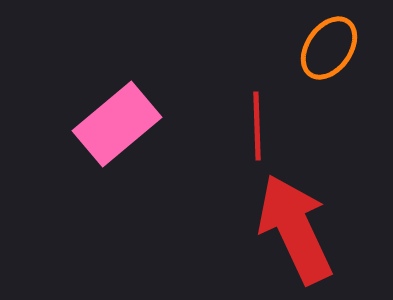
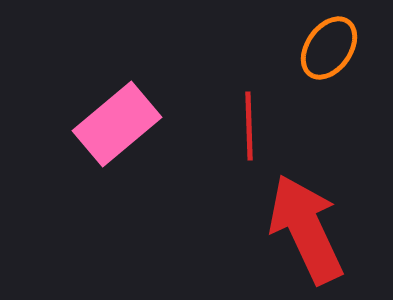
red line: moved 8 px left
red arrow: moved 11 px right
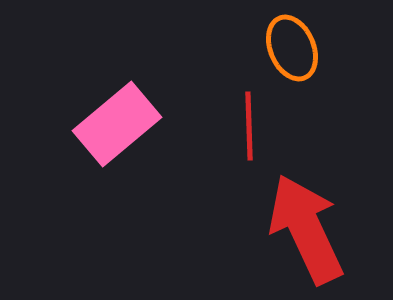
orange ellipse: moved 37 px left; rotated 58 degrees counterclockwise
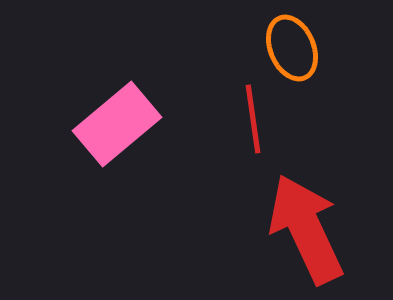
red line: moved 4 px right, 7 px up; rotated 6 degrees counterclockwise
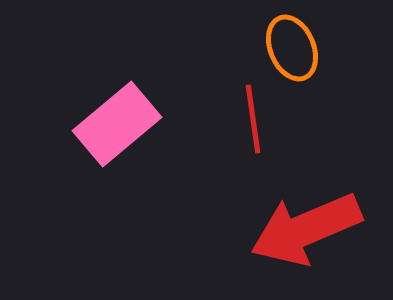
red arrow: rotated 88 degrees counterclockwise
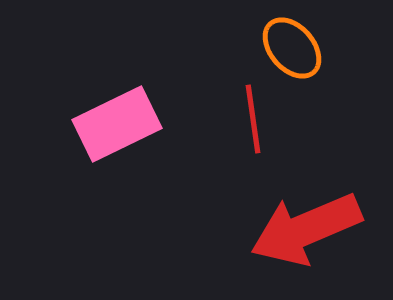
orange ellipse: rotated 18 degrees counterclockwise
pink rectangle: rotated 14 degrees clockwise
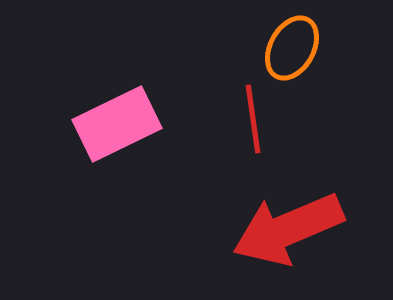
orange ellipse: rotated 70 degrees clockwise
red arrow: moved 18 px left
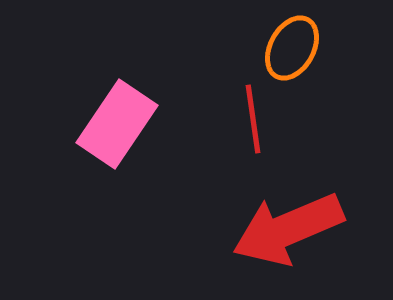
pink rectangle: rotated 30 degrees counterclockwise
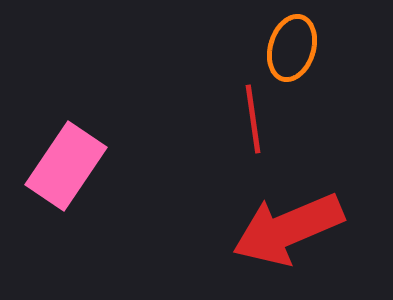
orange ellipse: rotated 12 degrees counterclockwise
pink rectangle: moved 51 px left, 42 px down
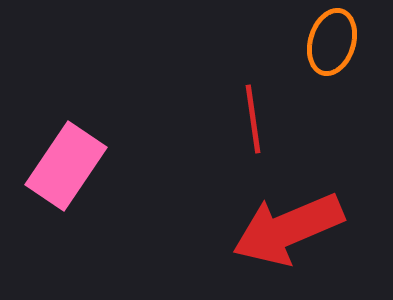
orange ellipse: moved 40 px right, 6 px up
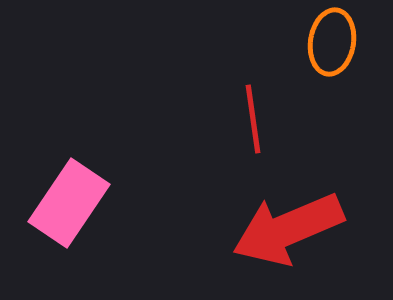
orange ellipse: rotated 8 degrees counterclockwise
pink rectangle: moved 3 px right, 37 px down
